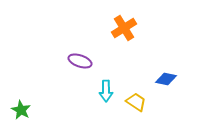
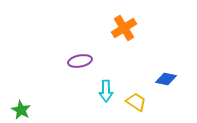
purple ellipse: rotated 30 degrees counterclockwise
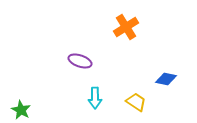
orange cross: moved 2 px right, 1 px up
purple ellipse: rotated 30 degrees clockwise
cyan arrow: moved 11 px left, 7 px down
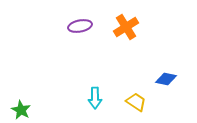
purple ellipse: moved 35 px up; rotated 30 degrees counterclockwise
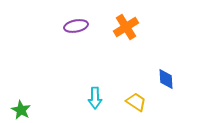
purple ellipse: moved 4 px left
blue diamond: rotated 75 degrees clockwise
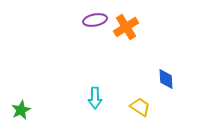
purple ellipse: moved 19 px right, 6 px up
yellow trapezoid: moved 4 px right, 5 px down
green star: rotated 18 degrees clockwise
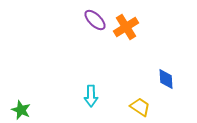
purple ellipse: rotated 55 degrees clockwise
cyan arrow: moved 4 px left, 2 px up
green star: rotated 24 degrees counterclockwise
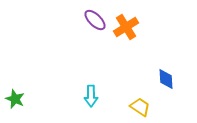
green star: moved 6 px left, 11 px up
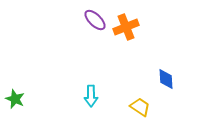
orange cross: rotated 10 degrees clockwise
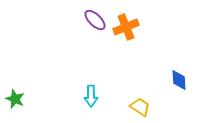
blue diamond: moved 13 px right, 1 px down
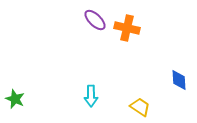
orange cross: moved 1 px right, 1 px down; rotated 35 degrees clockwise
